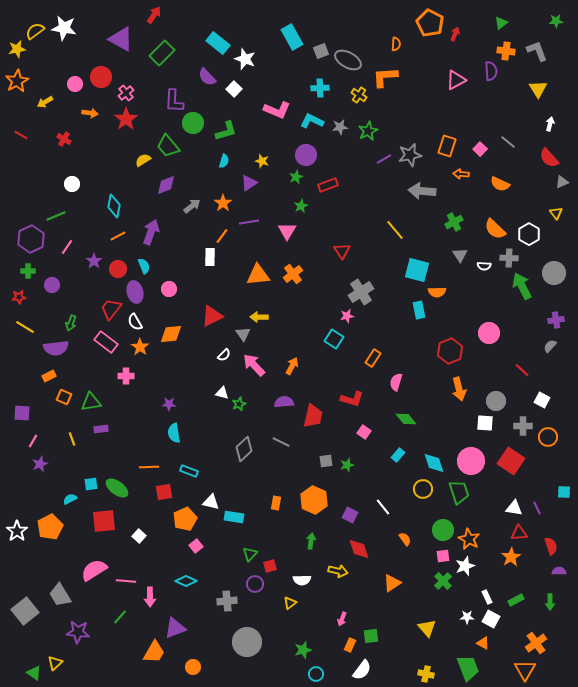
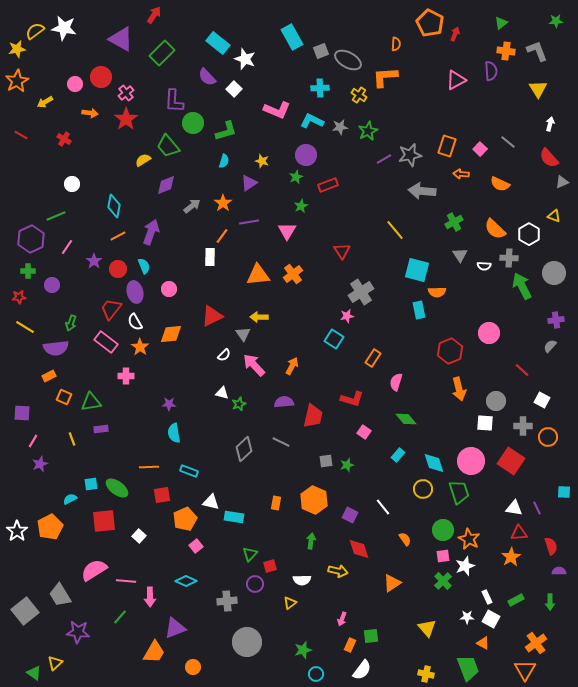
yellow triangle at (556, 213): moved 2 px left, 3 px down; rotated 32 degrees counterclockwise
red square at (164, 492): moved 2 px left, 3 px down
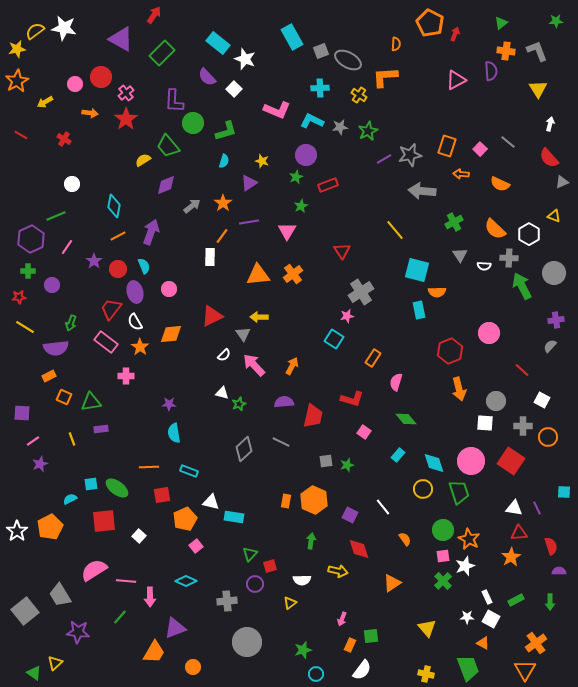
pink line at (33, 441): rotated 24 degrees clockwise
orange rectangle at (276, 503): moved 10 px right, 2 px up
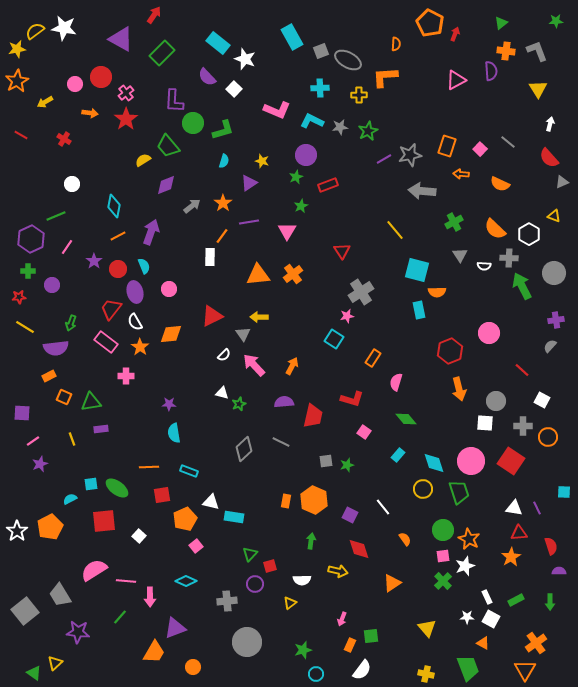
yellow cross at (359, 95): rotated 35 degrees counterclockwise
green L-shape at (226, 131): moved 3 px left, 1 px up
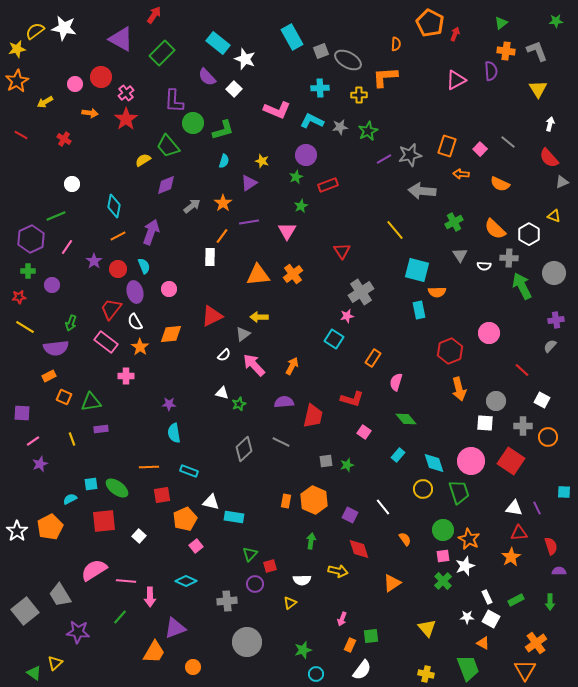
gray triangle at (243, 334): rotated 28 degrees clockwise
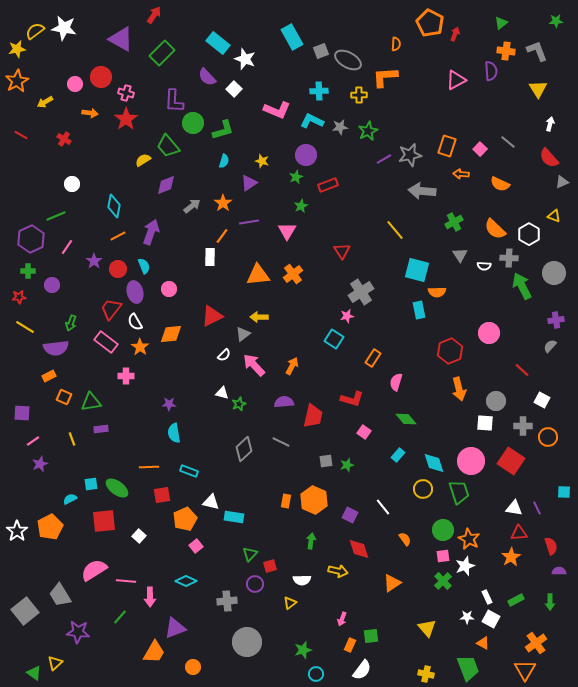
cyan cross at (320, 88): moved 1 px left, 3 px down
pink cross at (126, 93): rotated 35 degrees counterclockwise
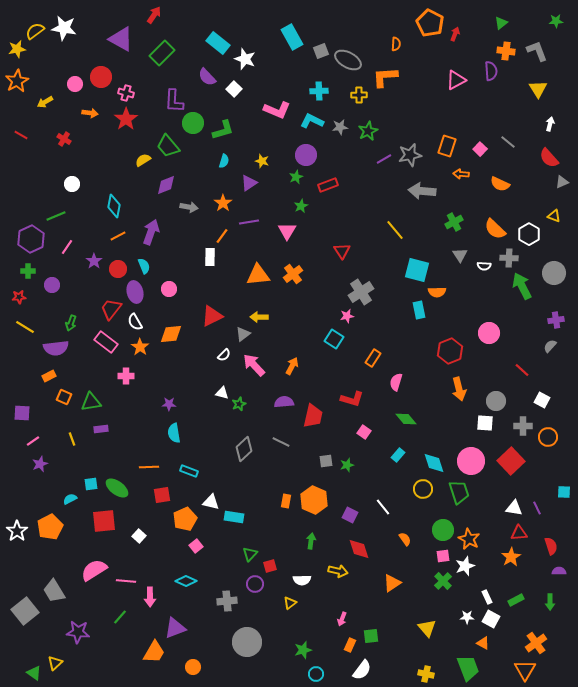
gray arrow at (192, 206): moved 3 px left, 1 px down; rotated 48 degrees clockwise
red square at (511, 461): rotated 12 degrees clockwise
gray trapezoid at (60, 595): moved 6 px left, 4 px up
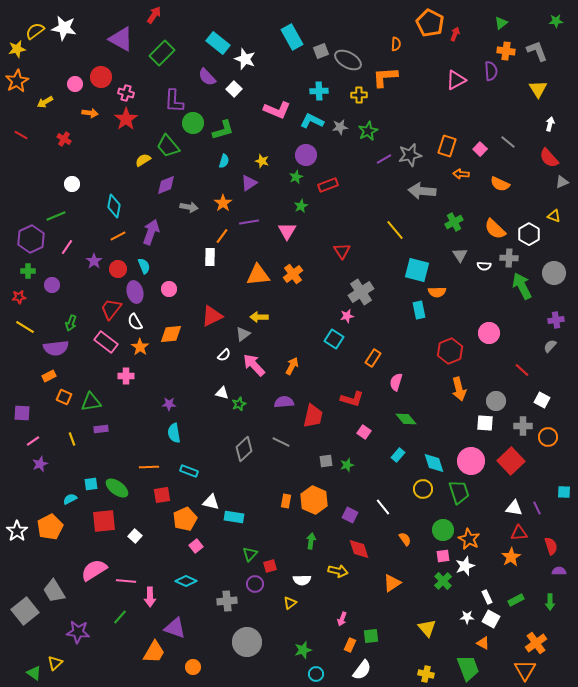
white square at (139, 536): moved 4 px left
purple triangle at (175, 628): rotated 40 degrees clockwise
